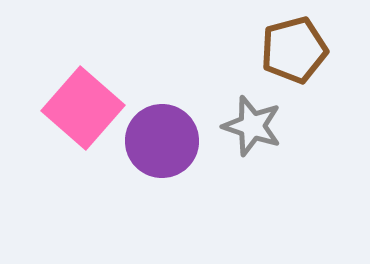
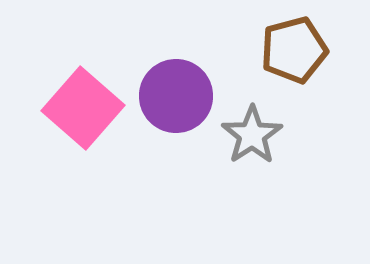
gray star: moved 9 px down; rotated 20 degrees clockwise
purple circle: moved 14 px right, 45 px up
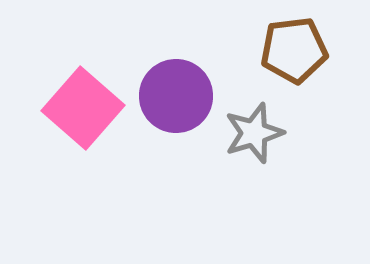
brown pentagon: rotated 8 degrees clockwise
gray star: moved 2 px right, 2 px up; rotated 16 degrees clockwise
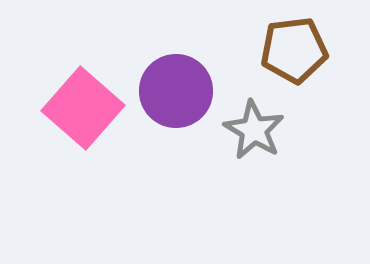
purple circle: moved 5 px up
gray star: moved 3 px up; rotated 24 degrees counterclockwise
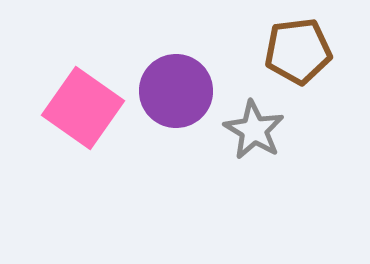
brown pentagon: moved 4 px right, 1 px down
pink square: rotated 6 degrees counterclockwise
